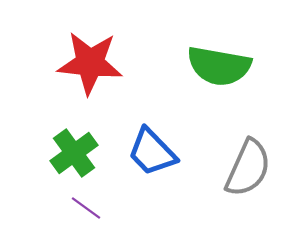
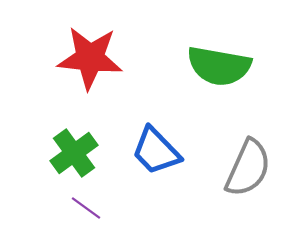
red star: moved 5 px up
blue trapezoid: moved 4 px right, 1 px up
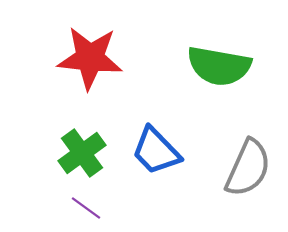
green cross: moved 8 px right
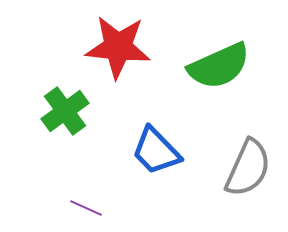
red star: moved 28 px right, 11 px up
green semicircle: rotated 34 degrees counterclockwise
green cross: moved 17 px left, 42 px up
purple line: rotated 12 degrees counterclockwise
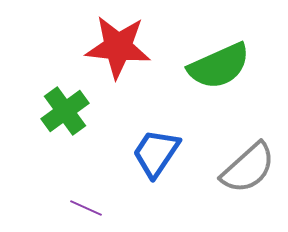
blue trapezoid: moved 2 px down; rotated 78 degrees clockwise
gray semicircle: rotated 24 degrees clockwise
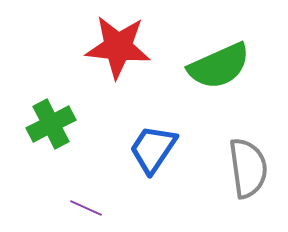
green cross: moved 14 px left, 13 px down; rotated 9 degrees clockwise
blue trapezoid: moved 3 px left, 4 px up
gray semicircle: rotated 56 degrees counterclockwise
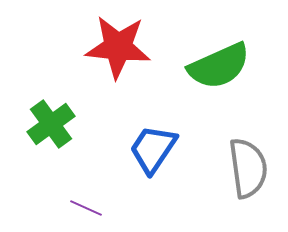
green cross: rotated 9 degrees counterclockwise
